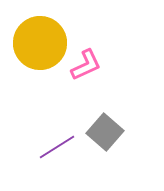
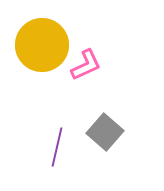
yellow circle: moved 2 px right, 2 px down
purple line: rotated 45 degrees counterclockwise
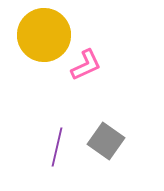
yellow circle: moved 2 px right, 10 px up
gray square: moved 1 px right, 9 px down; rotated 6 degrees counterclockwise
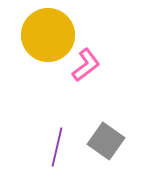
yellow circle: moved 4 px right
pink L-shape: rotated 12 degrees counterclockwise
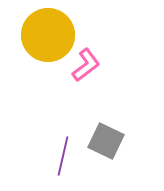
gray square: rotated 9 degrees counterclockwise
purple line: moved 6 px right, 9 px down
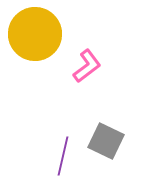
yellow circle: moved 13 px left, 1 px up
pink L-shape: moved 1 px right, 1 px down
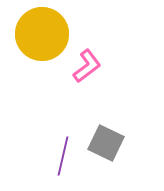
yellow circle: moved 7 px right
gray square: moved 2 px down
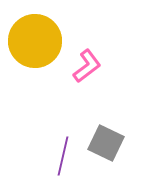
yellow circle: moved 7 px left, 7 px down
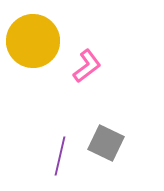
yellow circle: moved 2 px left
purple line: moved 3 px left
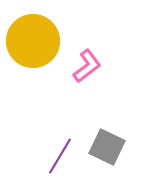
gray square: moved 1 px right, 4 px down
purple line: rotated 18 degrees clockwise
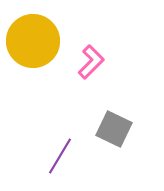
pink L-shape: moved 4 px right, 4 px up; rotated 8 degrees counterclockwise
gray square: moved 7 px right, 18 px up
